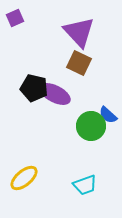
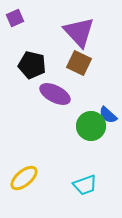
black pentagon: moved 2 px left, 23 px up
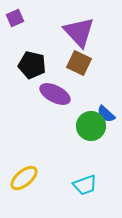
blue semicircle: moved 2 px left, 1 px up
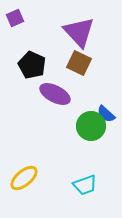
black pentagon: rotated 12 degrees clockwise
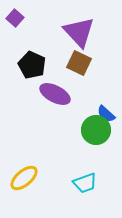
purple square: rotated 24 degrees counterclockwise
green circle: moved 5 px right, 4 px down
cyan trapezoid: moved 2 px up
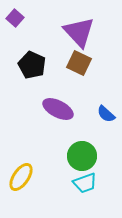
purple ellipse: moved 3 px right, 15 px down
green circle: moved 14 px left, 26 px down
yellow ellipse: moved 3 px left, 1 px up; rotated 16 degrees counterclockwise
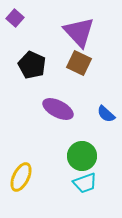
yellow ellipse: rotated 8 degrees counterclockwise
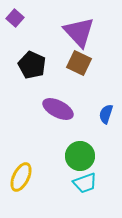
blue semicircle: rotated 66 degrees clockwise
green circle: moved 2 px left
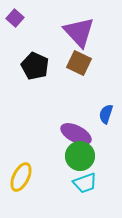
black pentagon: moved 3 px right, 1 px down
purple ellipse: moved 18 px right, 25 px down
